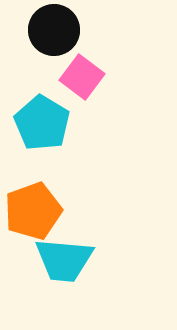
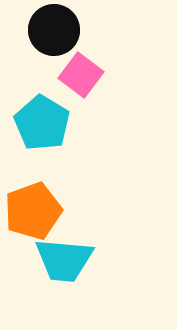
pink square: moved 1 px left, 2 px up
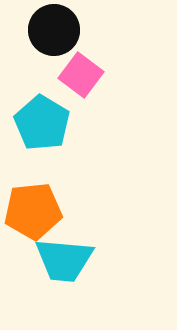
orange pentagon: rotated 14 degrees clockwise
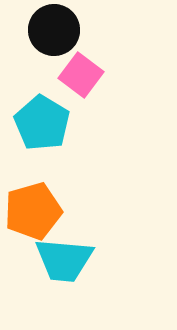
orange pentagon: rotated 10 degrees counterclockwise
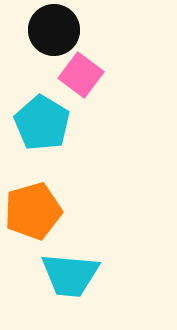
cyan trapezoid: moved 6 px right, 15 px down
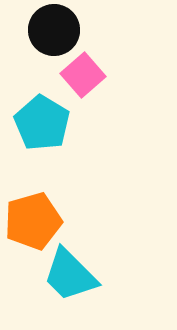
pink square: moved 2 px right; rotated 12 degrees clockwise
orange pentagon: moved 10 px down
cyan trapezoid: rotated 40 degrees clockwise
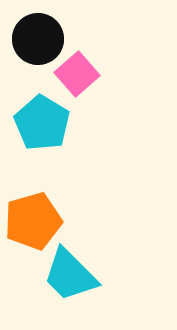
black circle: moved 16 px left, 9 px down
pink square: moved 6 px left, 1 px up
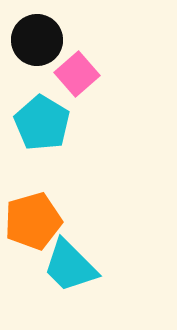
black circle: moved 1 px left, 1 px down
cyan trapezoid: moved 9 px up
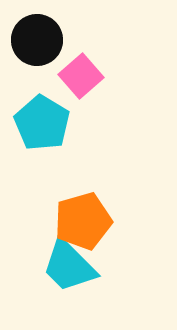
pink square: moved 4 px right, 2 px down
orange pentagon: moved 50 px right
cyan trapezoid: moved 1 px left
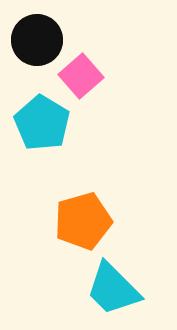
cyan trapezoid: moved 44 px right, 23 px down
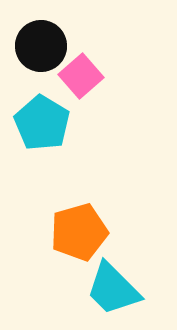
black circle: moved 4 px right, 6 px down
orange pentagon: moved 4 px left, 11 px down
